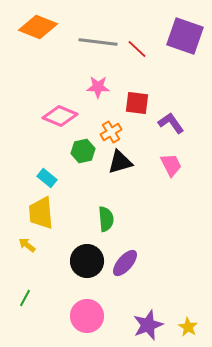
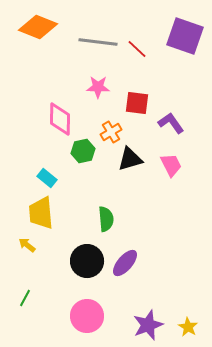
pink diamond: moved 3 px down; rotated 68 degrees clockwise
black triangle: moved 10 px right, 3 px up
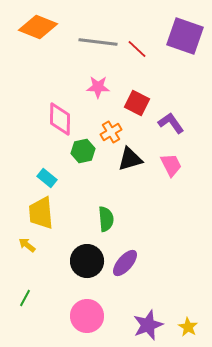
red square: rotated 20 degrees clockwise
